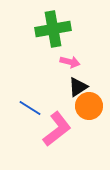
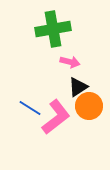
pink L-shape: moved 1 px left, 12 px up
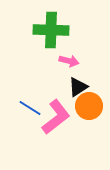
green cross: moved 2 px left, 1 px down; rotated 12 degrees clockwise
pink arrow: moved 1 px left, 1 px up
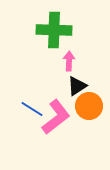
green cross: moved 3 px right
pink arrow: rotated 102 degrees counterclockwise
black triangle: moved 1 px left, 1 px up
blue line: moved 2 px right, 1 px down
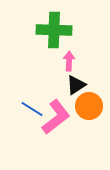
black triangle: moved 1 px left, 1 px up
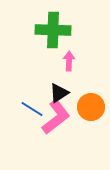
green cross: moved 1 px left
black triangle: moved 17 px left, 8 px down
orange circle: moved 2 px right, 1 px down
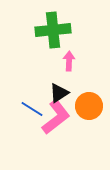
green cross: rotated 8 degrees counterclockwise
orange circle: moved 2 px left, 1 px up
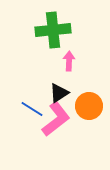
pink L-shape: moved 2 px down
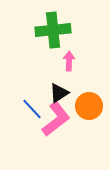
blue line: rotated 15 degrees clockwise
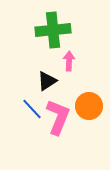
black triangle: moved 12 px left, 12 px up
pink L-shape: moved 2 px right, 2 px up; rotated 30 degrees counterclockwise
